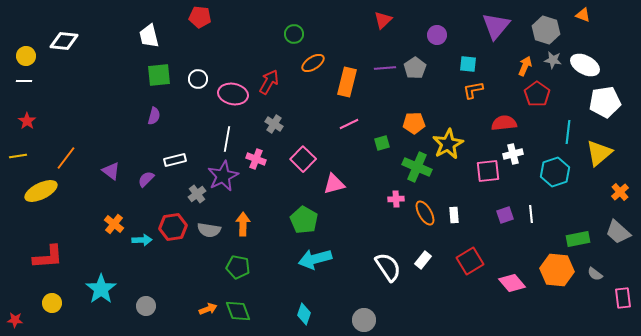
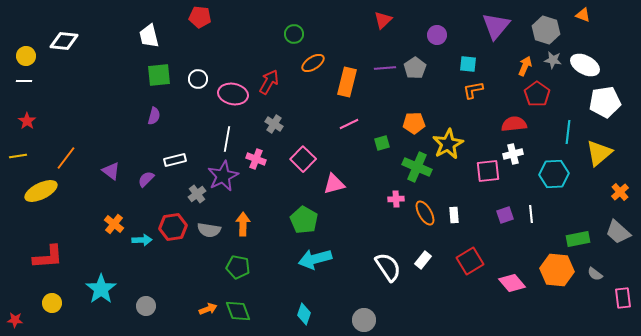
red semicircle at (504, 123): moved 10 px right, 1 px down
cyan hexagon at (555, 172): moved 1 px left, 2 px down; rotated 16 degrees clockwise
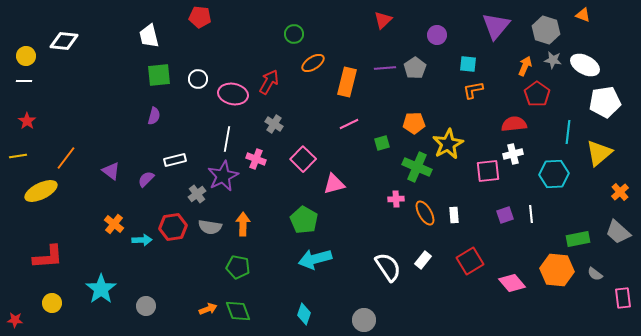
gray semicircle at (209, 230): moved 1 px right, 3 px up
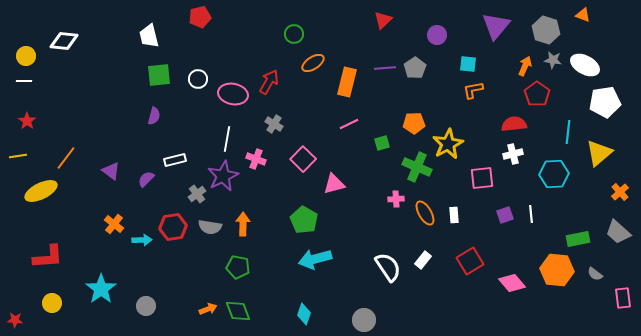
red pentagon at (200, 17): rotated 20 degrees counterclockwise
pink square at (488, 171): moved 6 px left, 7 px down
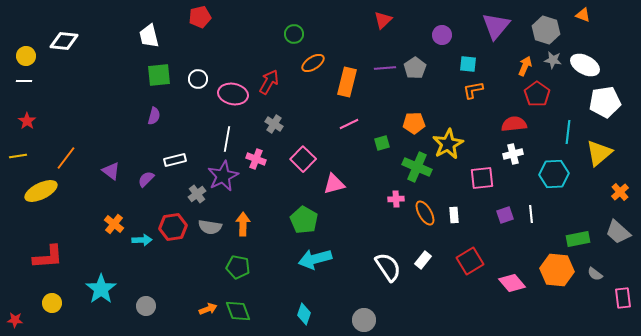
purple circle at (437, 35): moved 5 px right
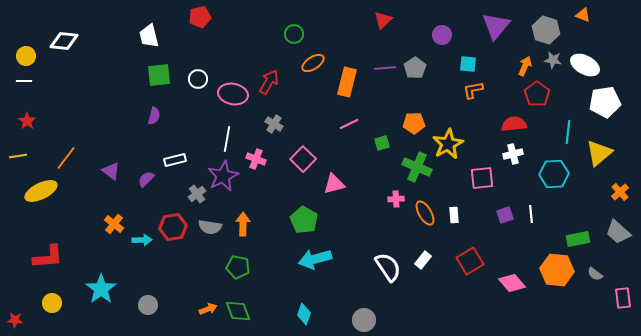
gray circle at (146, 306): moved 2 px right, 1 px up
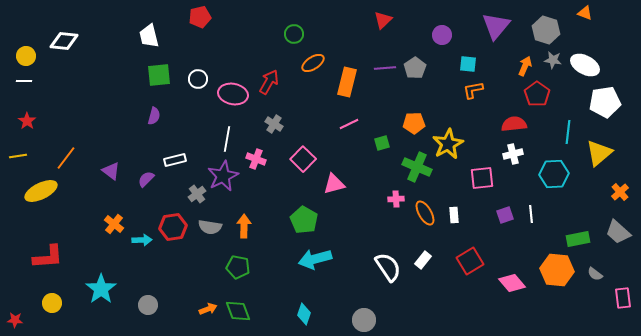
orange triangle at (583, 15): moved 2 px right, 2 px up
orange arrow at (243, 224): moved 1 px right, 2 px down
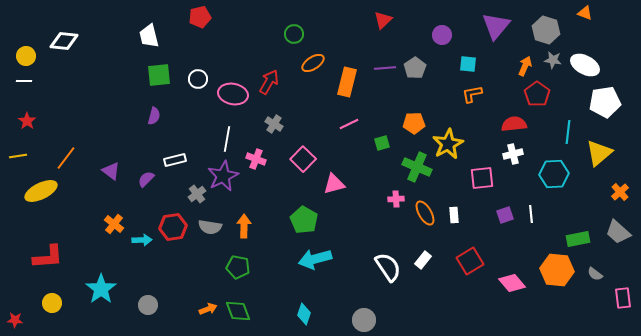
orange L-shape at (473, 90): moved 1 px left, 4 px down
